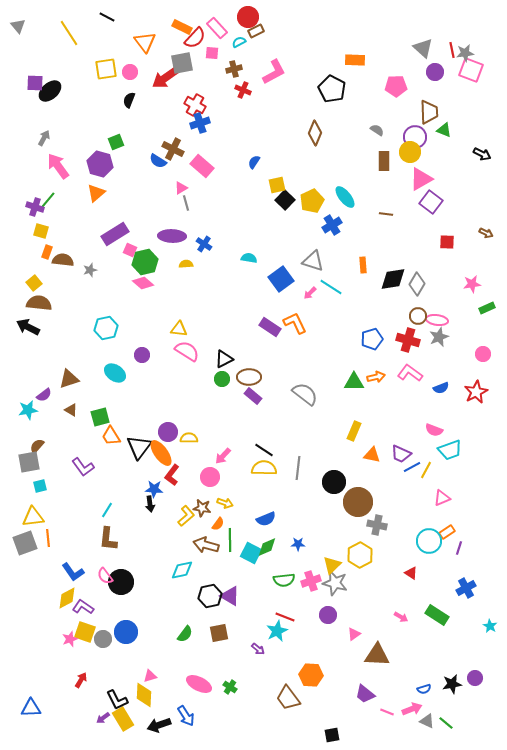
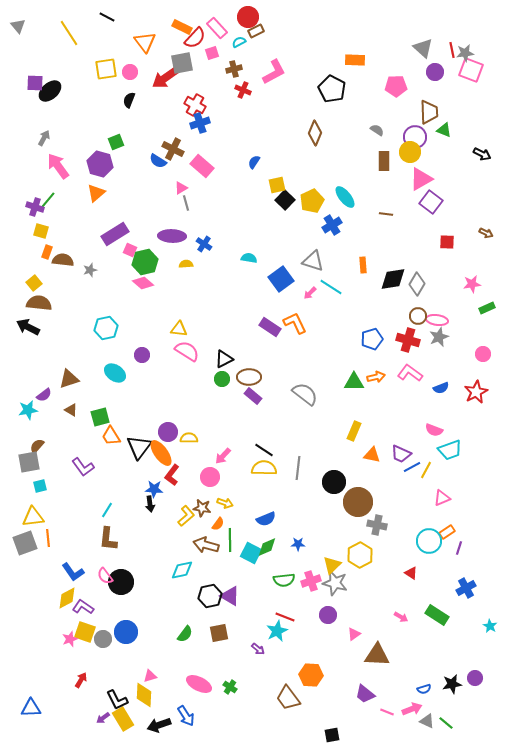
pink square at (212, 53): rotated 24 degrees counterclockwise
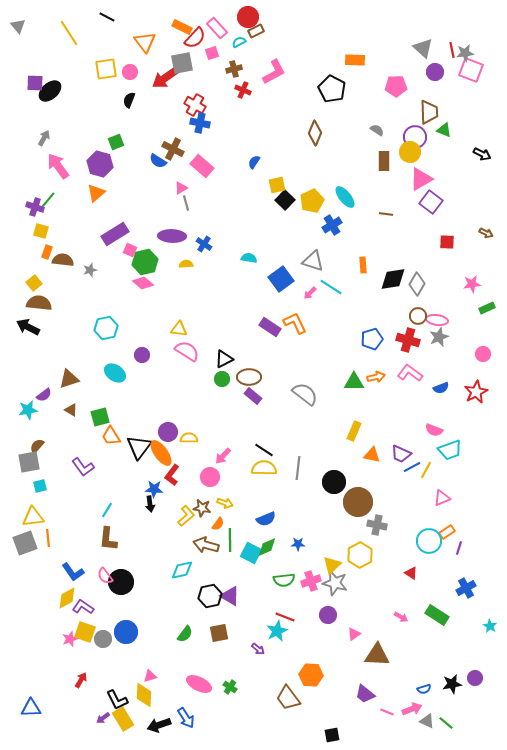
blue cross at (200, 123): rotated 30 degrees clockwise
blue arrow at (186, 716): moved 2 px down
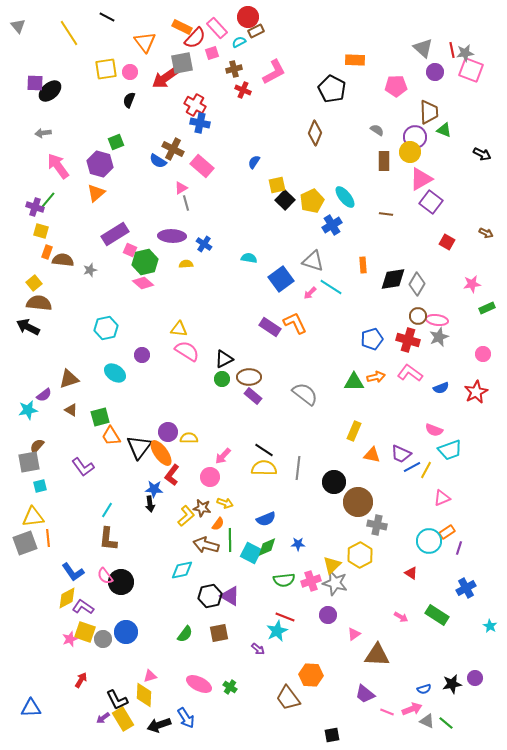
gray arrow at (44, 138): moved 1 px left, 5 px up; rotated 126 degrees counterclockwise
red square at (447, 242): rotated 28 degrees clockwise
